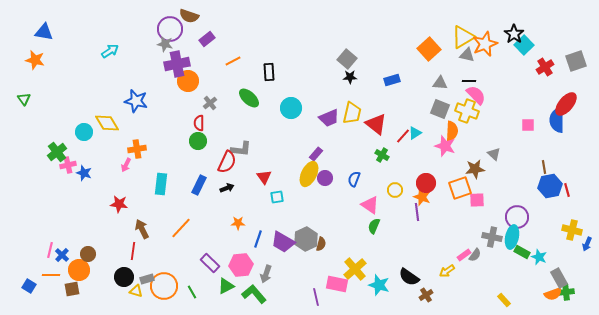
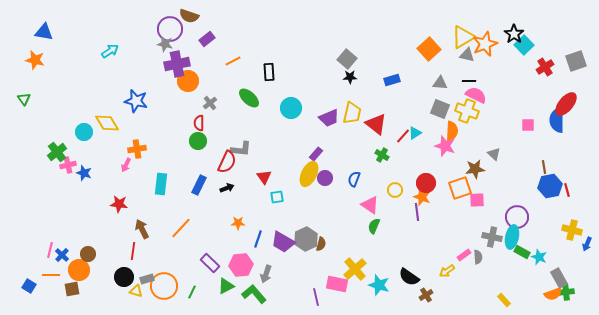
pink semicircle at (476, 95): rotated 20 degrees counterclockwise
gray semicircle at (475, 255): moved 3 px right, 2 px down; rotated 40 degrees counterclockwise
green line at (192, 292): rotated 56 degrees clockwise
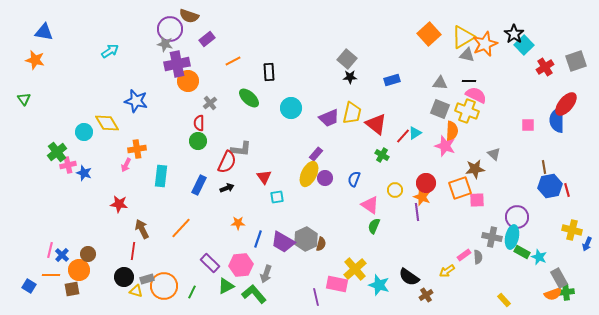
orange square at (429, 49): moved 15 px up
cyan rectangle at (161, 184): moved 8 px up
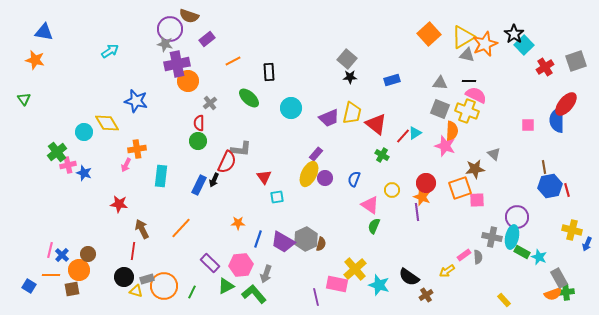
black arrow at (227, 188): moved 13 px left, 8 px up; rotated 136 degrees clockwise
yellow circle at (395, 190): moved 3 px left
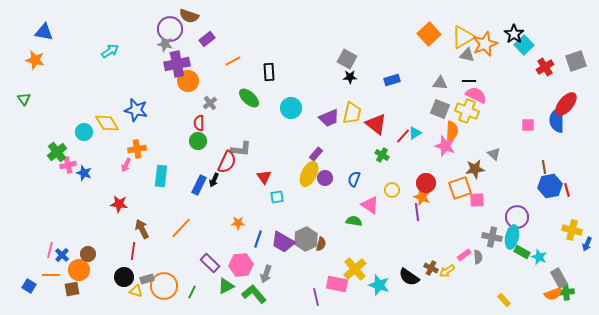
gray square at (347, 59): rotated 12 degrees counterclockwise
blue star at (136, 101): moved 9 px down
green semicircle at (374, 226): moved 20 px left, 5 px up; rotated 77 degrees clockwise
brown cross at (426, 295): moved 5 px right, 27 px up; rotated 32 degrees counterclockwise
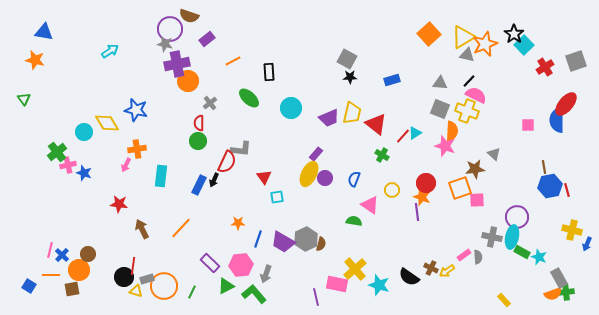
black line at (469, 81): rotated 48 degrees counterclockwise
red line at (133, 251): moved 15 px down
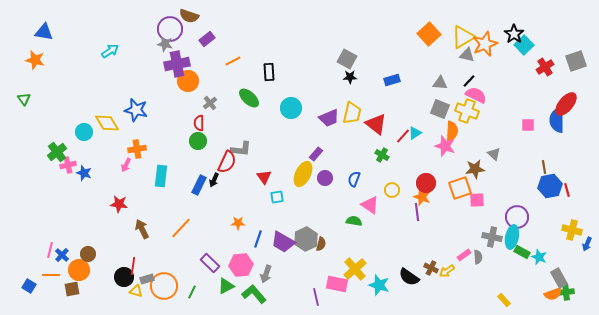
yellow ellipse at (309, 174): moved 6 px left
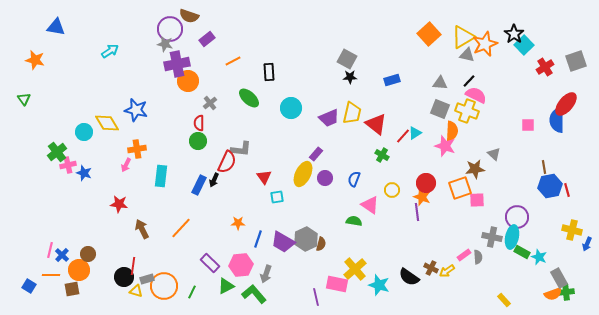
blue triangle at (44, 32): moved 12 px right, 5 px up
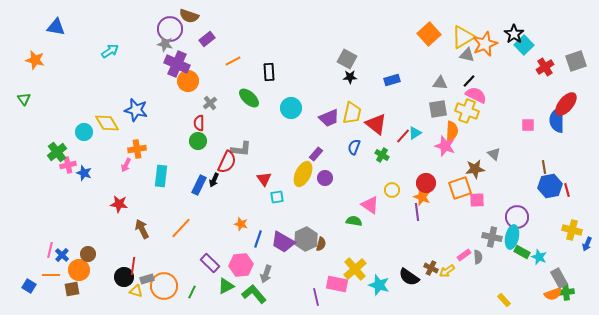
purple cross at (177, 64): rotated 35 degrees clockwise
gray square at (440, 109): moved 2 px left; rotated 30 degrees counterclockwise
red triangle at (264, 177): moved 2 px down
blue semicircle at (354, 179): moved 32 px up
orange star at (238, 223): moved 3 px right, 1 px down; rotated 16 degrees clockwise
